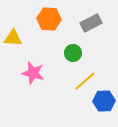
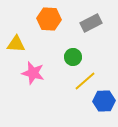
yellow triangle: moved 3 px right, 6 px down
green circle: moved 4 px down
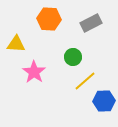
pink star: moved 1 px right, 1 px up; rotated 20 degrees clockwise
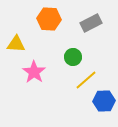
yellow line: moved 1 px right, 1 px up
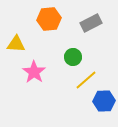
orange hexagon: rotated 10 degrees counterclockwise
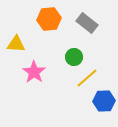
gray rectangle: moved 4 px left; rotated 65 degrees clockwise
green circle: moved 1 px right
yellow line: moved 1 px right, 2 px up
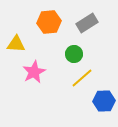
orange hexagon: moved 3 px down
gray rectangle: rotated 70 degrees counterclockwise
green circle: moved 3 px up
pink star: rotated 10 degrees clockwise
yellow line: moved 5 px left
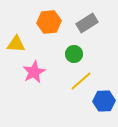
yellow line: moved 1 px left, 3 px down
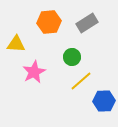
green circle: moved 2 px left, 3 px down
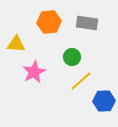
gray rectangle: rotated 40 degrees clockwise
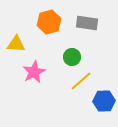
orange hexagon: rotated 10 degrees counterclockwise
